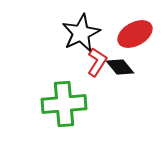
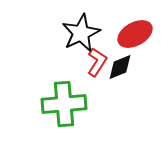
black diamond: rotated 72 degrees counterclockwise
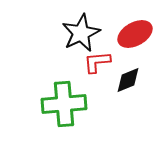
red L-shape: rotated 128 degrees counterclockwise
black diamond: moved 8 px right, 13 px down
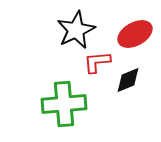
black star: moved 5 px left, 3 px up
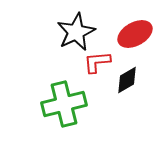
black star: moved 2 px down
black diamond: moved 1 px left; rotated 8 degrees counterclockwise
green cross: rotated 9 degrees counterclockwise
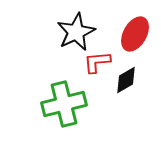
red ellipse: rotated 32 degrees counterclockwise
black diamond: moved 1 px left
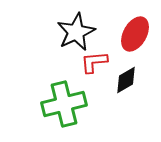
red L-shape: moved 3 px left
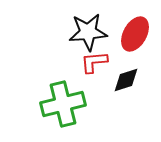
black star: moved 12 px right; rotated 21 degrees clockwise
black diamond: rotated 12 degrees clockwise
green cross: moved 1 px left
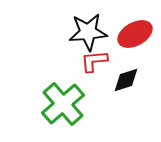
red ellipse: rotated 32 degrees clockwise
red L-shape: moved 1 px up
green cross: rotated 27 degrees counterclockwise
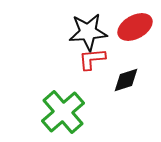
red ellipse: moved 7 px up
red L-shape: moved 2 px left, 2 px up
green cross: moved 8 px down
